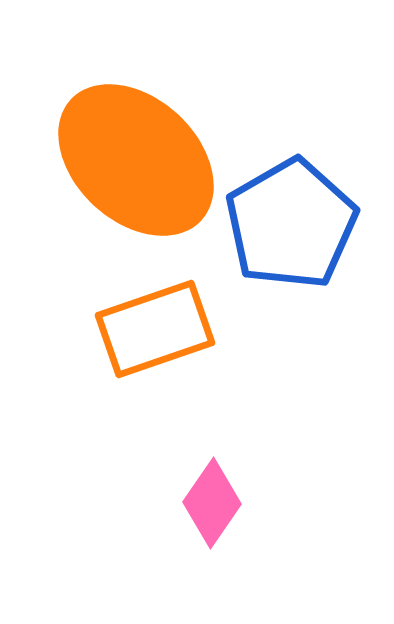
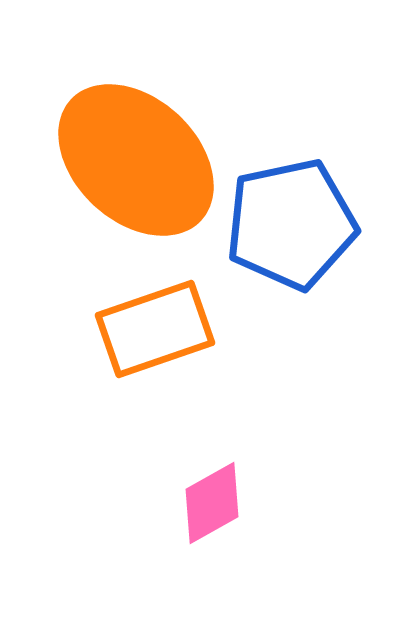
blue pentagon: rotated 18 degrees clockwise
pink diamond: rotated 26 degrees clockwise
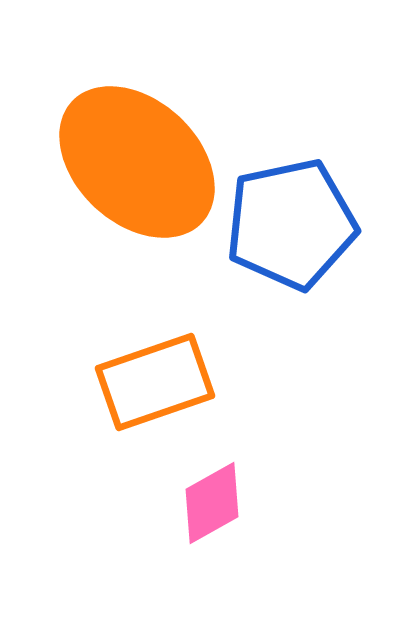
orange ellipse: moved 1 px right, 2 px down
orange rectangle: moved 53 px down
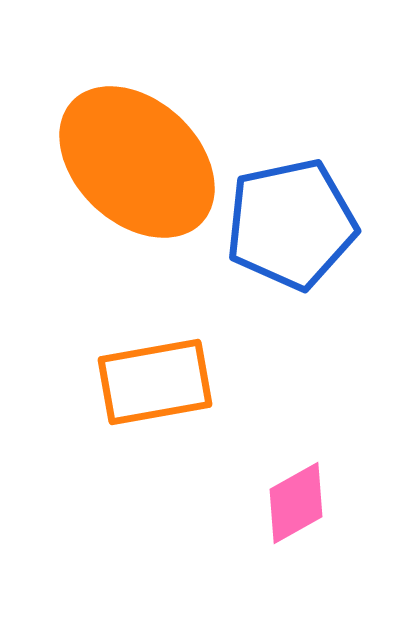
orange rectangle: rotated 9 degrees clockwise
pink diamond: moved 84 px right
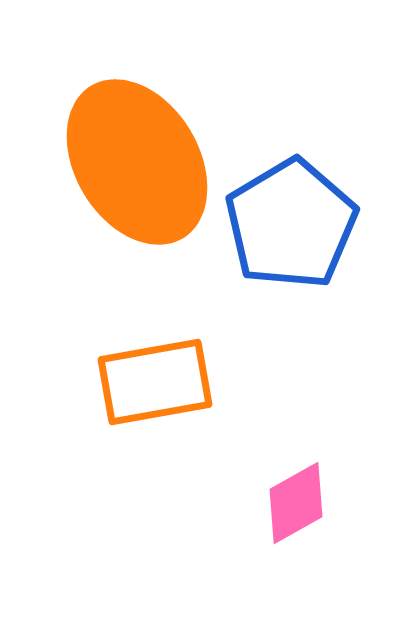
orange ellipse: rotated 16 degrees clockwise
blue pentagon: rotated 19 degrees counterclockwise
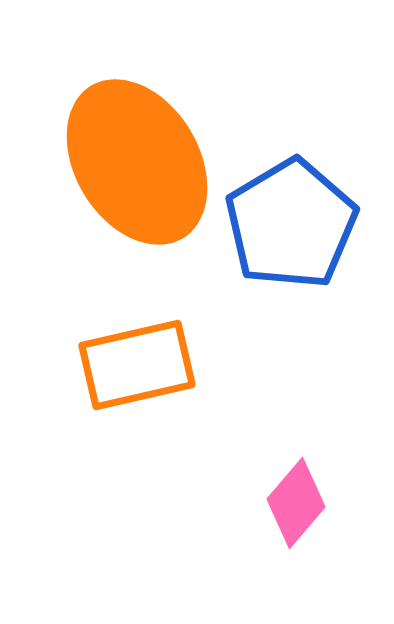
orange rectangle: moved 18 px left, 17 px up; rotated 3 degrees counterclockwise
pink diamond: rotated 20 degrees counterclockwise
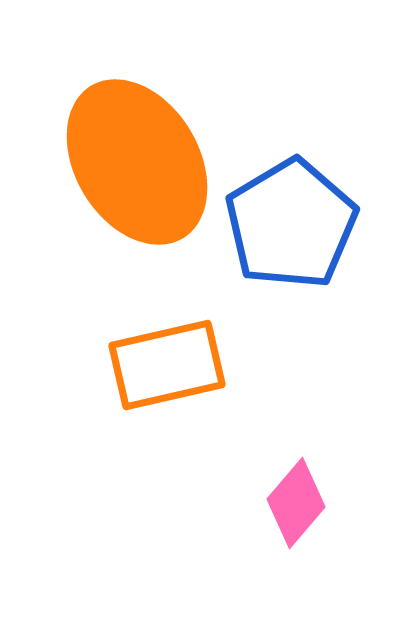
orange rectangle: moved 30 px right
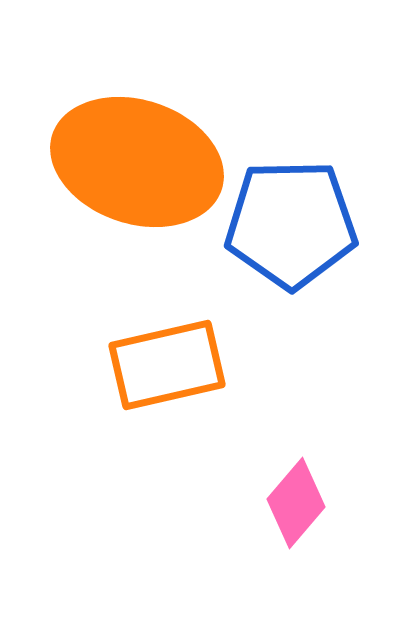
orange ellipse: rotated 41 degrees counterclockwise
blue pentagon: rotated 30 degrees clockwise
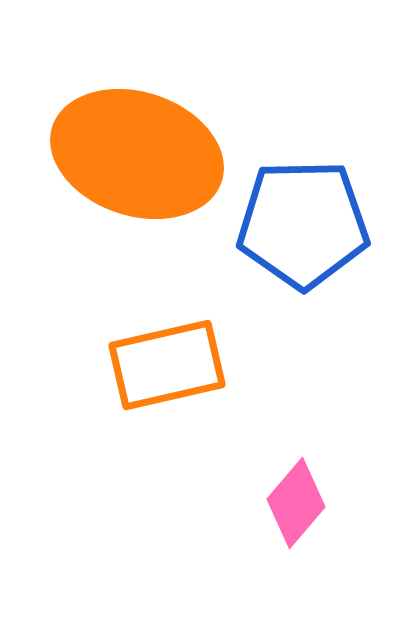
orange ellipse: moved 8 px up
blue pentagon: moved 12 px right
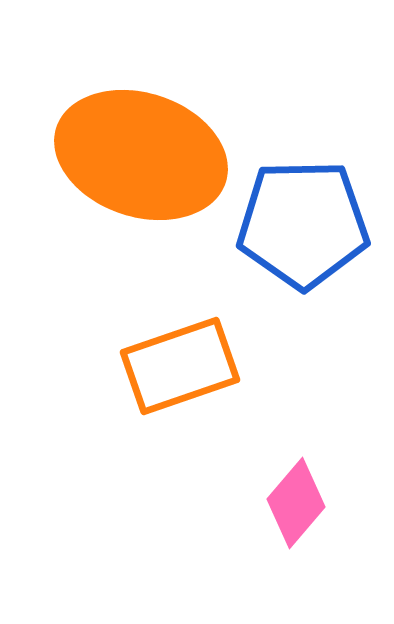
orange ellipse: moved 4 px right, 1 px down
orange rectangle: moved 13 px right, 1 px down; rotated 6 degrees counterclockwise
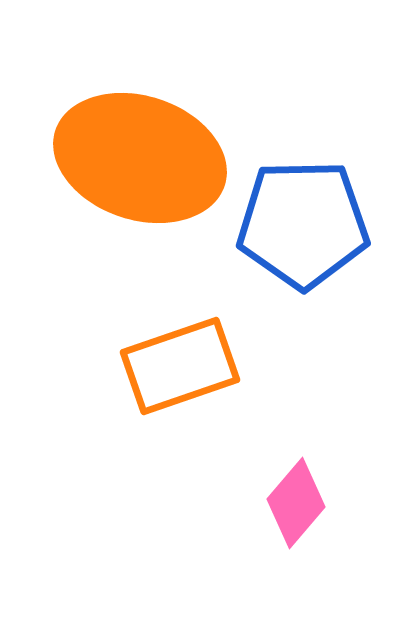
orange ellipse: moved 1 px left, 3 px down
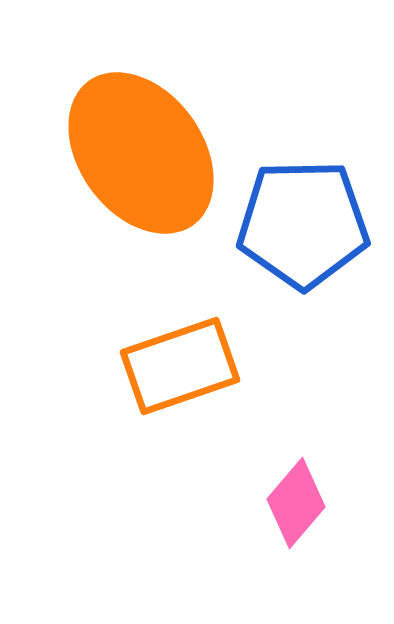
orange ellipse: moved 1 px right, 5 px up; rotated 36 degrees clockwise
